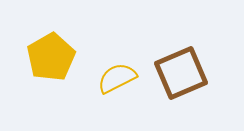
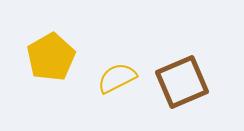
brown square: moved 1 px right, 9 px down
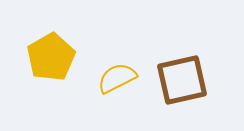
brown square: moved 2 px up; rotated 10 degrees clockwise
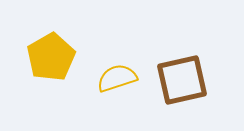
yellow semicircle: rotated 9 degrees clockwise
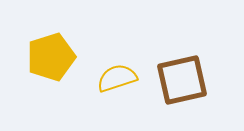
yellow pentagon: rotated 12 degrees clockwise
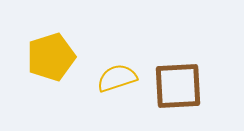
brown square: moved 4 px left, 6 px down; rotated 10 degrees clockwise
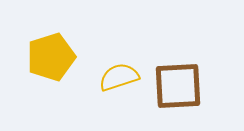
yellow semicircle: moved 2 px right, 1 px up
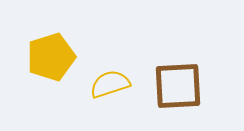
yellow semicircle: moved 9 px left, 7 px down
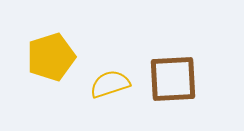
brown square: moved 5 px left, 7 px up
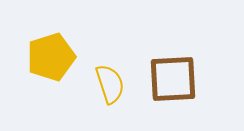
yellow semicircle: rotated 90 degrees clockwise
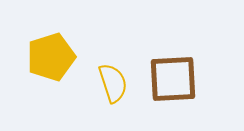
yellow semicircle: moved 3 px right, 1 px up
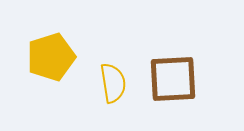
yellow semicircle: rotated 9 degrees clockwise
